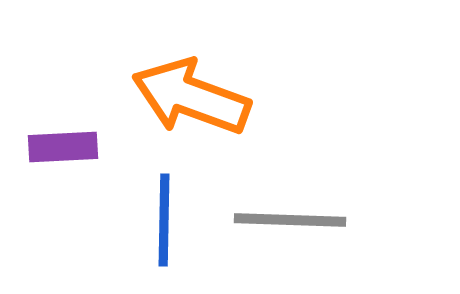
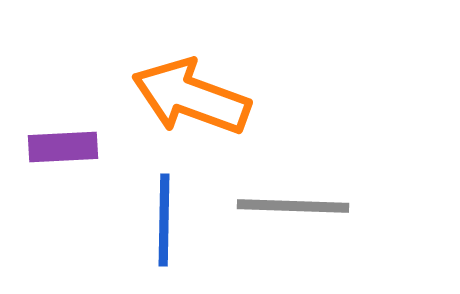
gray line: moved 3 px right, 14 px up
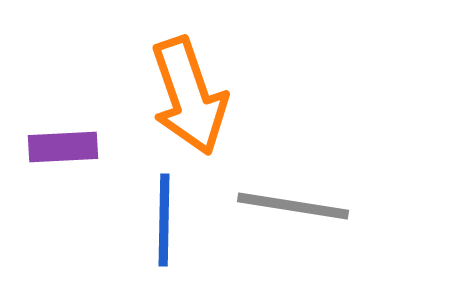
orange arrow: moved 2 px left, 1 px up; rotated 129 degrees counterclockwise
gray line: rotated 7 degrees clockwise
